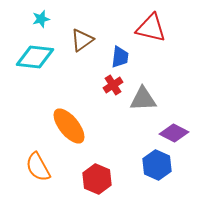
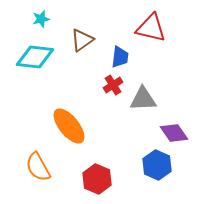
purple diamond: rotated 28 degrees clockwise
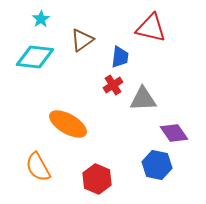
cyan star: rotated 18 degrees counterclockwise
orange ellipse: moved 1 px left, 2 px up; rotated 21 degrees counterclockwise
blue hexagon: rotated 12 degrees counterclockwise
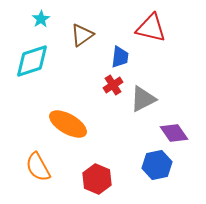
brown triangle: moved 5 px up
cyan diamond: moved 3 px left, 4 px down; rotated 24 degrees counterclockwise
gray triangle: rotated 24 degrees counterclockwise
blue hexagon: rotated 24 degrees counterclockwise
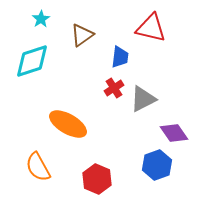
red cross: moved 1 px right, 3 px down
blue hexagon: rotated 8 degrees counterclockwise
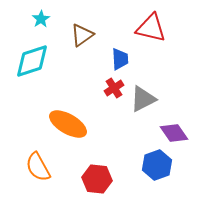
blue trapezoid: moved 2 px down; rotated 10 degrees counterclockwise
red hexagon: rotated 16 degrees counterclockwise
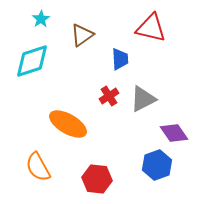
red cross: moved 5 px left, 8 px down
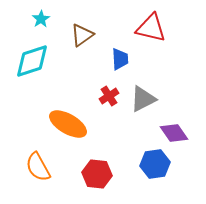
blue hexagon: moved 2 px left, 1 px up; rotated 12 degrees clockwise
red hexagon: moved 5 px up
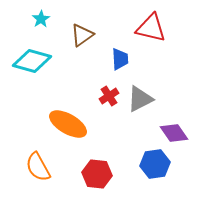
cyan diamond: rotated 33 degrees clockwise
gray triangle: moved 3 px left
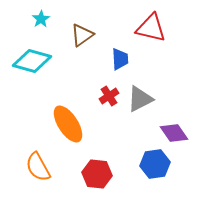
orange ellipse: rotated 27 degrees clockwise
